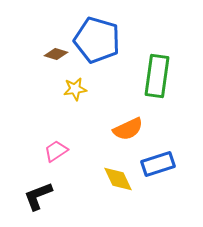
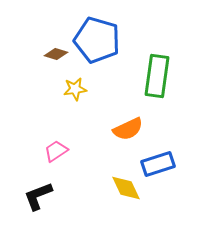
yellow diamond: moved 8 px right, 9 px down
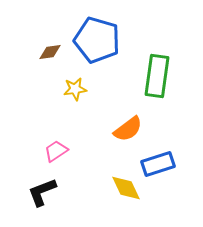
brown diamond: moved 6 px left, 2 px up; rotated 25 degrees counterclockwise
orange semicircle: rotated 12 degrees counterclockwise
black L-shape: moved 4 px right, 4 px up
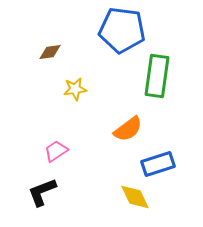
blue pentagon: moved 25 px right, 10 px up; rotated 9 degrees counterclockwise
yellow diamond: moved 9 px right, 9 px down
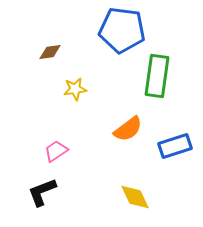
blue rectangle: moved 17 px right, 18 px up
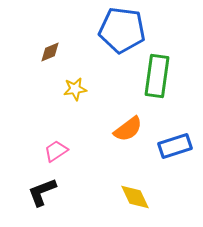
brown diamond: rotated 15 degrees counterclockwise
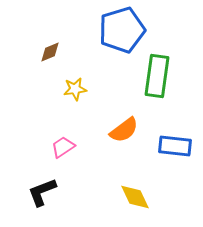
blue pentagon: rotated 24 degrees counterclockwise
orange semicircle: moved 4 px left, 1 px down
blue rectangle: rotated 24 degrees clockwise
pink trapezoid: moved 7 px right, 4 px up
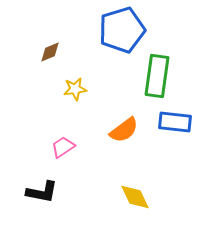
blue rectangle: moved 24 px up
black L-shape: rotated 148 degrees counterclockwise
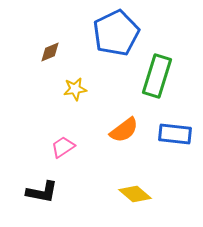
blue pentagon: moved 6 px left, 3 px down; rotated 9 degrees counterclockwise
green rectangle: rotated 9 degrees clockwise
blue rectangle: moved 12 px down
yellow diamond: moved 3 px up; rotated 24 degrees counterclockwise
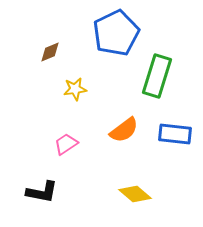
pink trapezoid: moved 3 px right, 3 px up
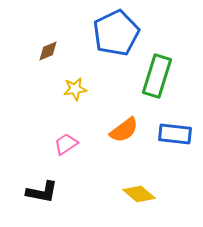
brown diamond: moved 2 px left, 1 px up
yellow diamond: moved 4 px right
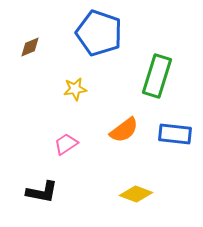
blue pentagon: moved 17 px left; rotated 27 degrees counterclockwise
brown diamond: moved 18 px left, 4 px up
yellow diamond: moved 3 px left; rotated 20 degrees counterclockwise
